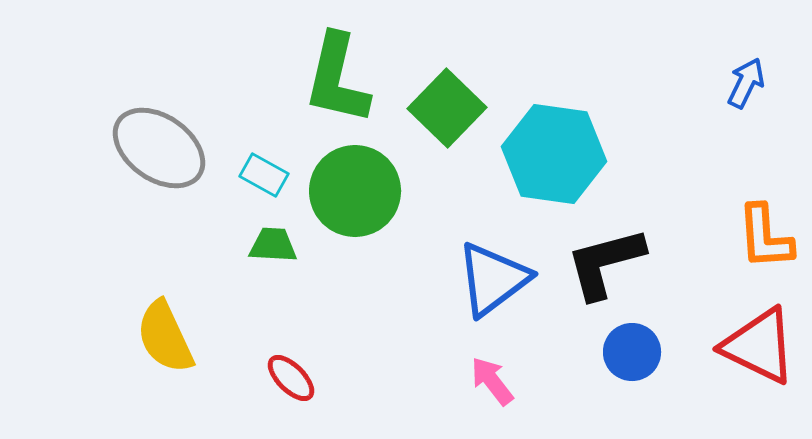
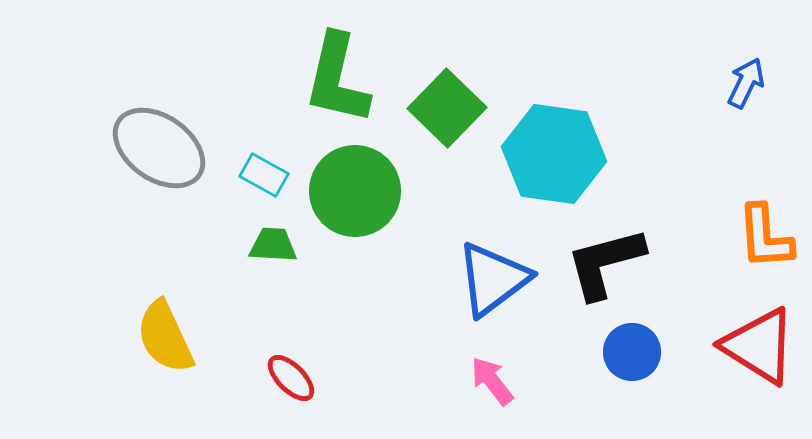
red triangle: rotated 6 degrees clockwise
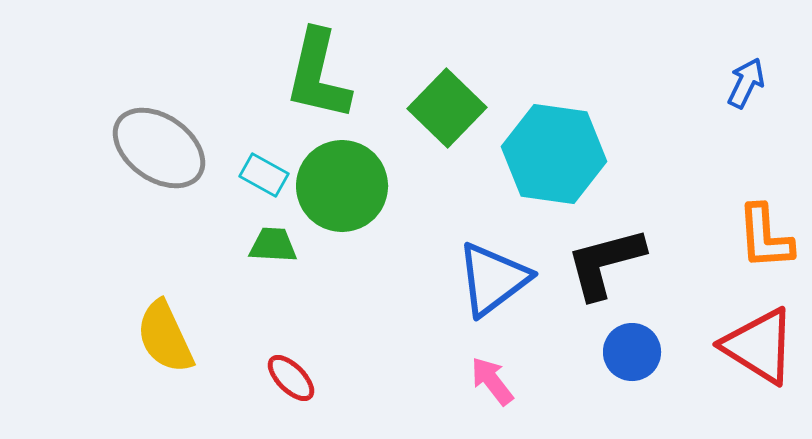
green L-shape: moved 19 px left, 4 px up
green circle: moved 13 px left, 5 px up
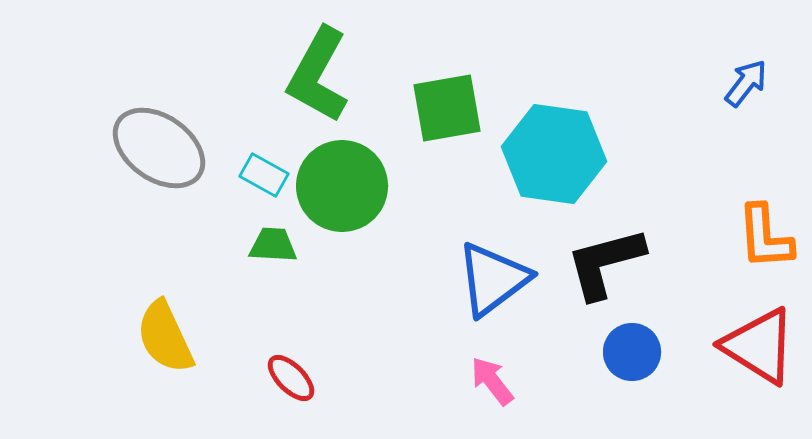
green L-shape: rotated 16 degrees clockwise
blue arrow: rotated 12 degrees clockwise
green square: rotated 36 degrees clockwise
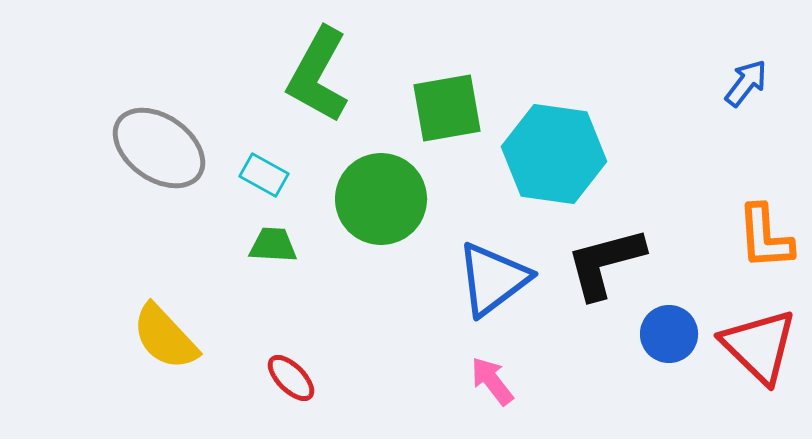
green circle: moved 39 px right, 13 px down
yellow semicircle: rotated 18 degrees counterclockwise
red triangle: rotated 12 degrees clockwise
blue circle: moved 37 px right, 18 px up
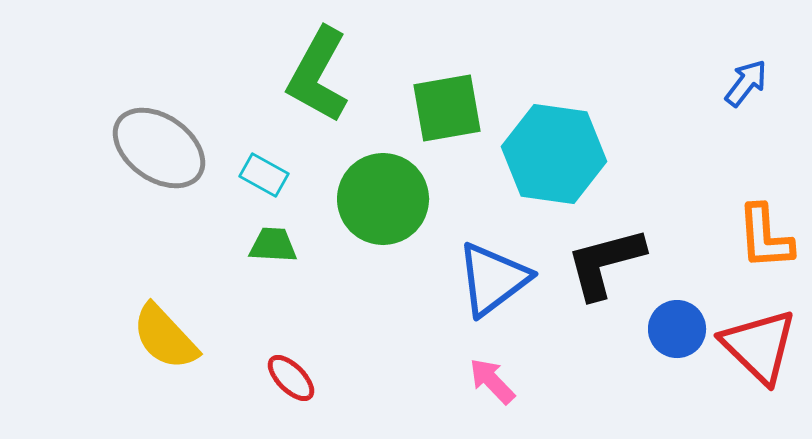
green circle: moved 2 px right
blue circle: moved 8 px right, 5 px up
pink arrow: rotated 6 degrees counterclockwise
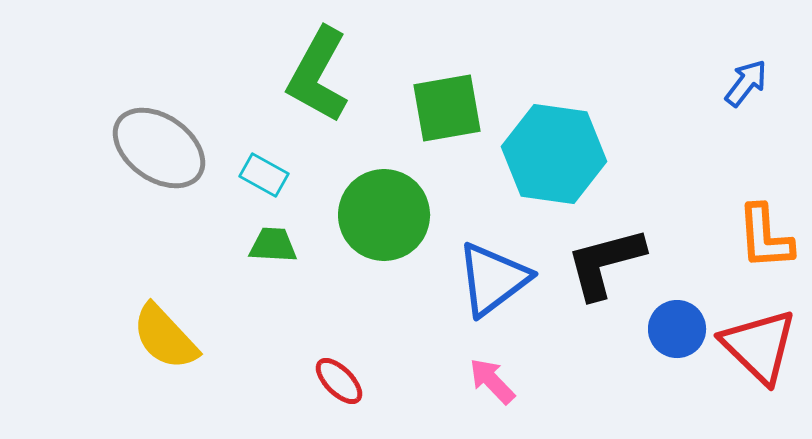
green circle: moved 1 px right, 16 px down
red ellipse: moved 48 px right, 3 px down
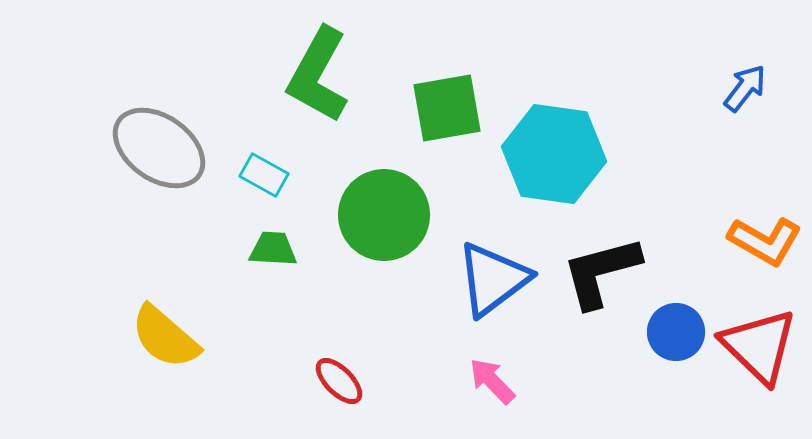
blue arrow: moved 1 px left, 5 px down
orange L-shape: moved 4 px down; rotated 56 degrees counterclockwise
green trapezoid: moved 4 px down
black L-shape: moved 4 px left, 9 px down
blue circle: moved 1 px left, 3 px down
yellow semicircle: rotated 6 degrees counterclockwise
